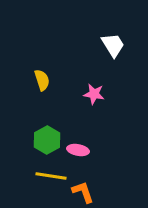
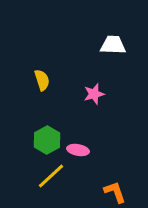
white trapezoid: rotated 56 degrees counterclockwise
pink star: rotated 25 degrees counterclockwise
yellow line: rotated 52 degrees counterclockwise
orange L-shape: moved 32 px right
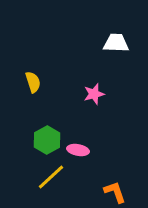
white trapezoid: moved 3 px right, 2 px up
yellow semicircle: moved 9 px left, 2 px down
yellow line: moved 1 px down
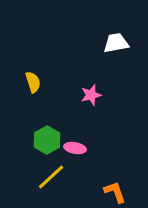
white trapezoid: rotated 12 degrees counterclockwise
pink star: moved 3 px left, 1 px down
pink ellipse: moved 3 px left, 2 px up
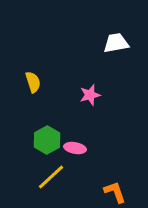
pink star: moved 1 px left
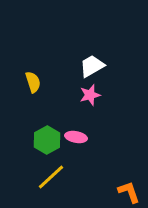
white trapezoid: moved 24 px left, 23 px down; rotated 20 degrees counterclockwise
pink ellipse: moved 1 px right, 11 px up
orange L-shape: moved 14 px right
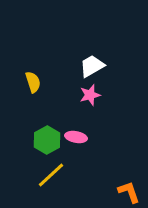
yellow line: moved 2 px up
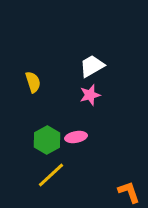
pink ellipse: rotated 20 degrees counterclockwise
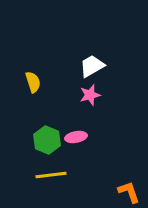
green hexagon: rotated 8 degrees counterclockwise
yellow line: rotated 36 degrees clockwise
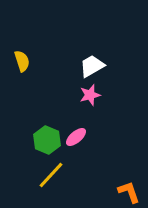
yellow semicircle: moved 11 px left, 21 px up
pink ellipse: rotated 30 degrees counterclockwise
yellow line: rotated 40 degrees counterclockwise
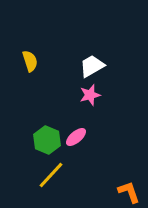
yellow semicircle: moved 8 px right
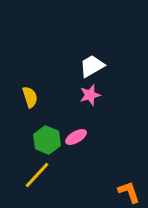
yellow semicircle: moved 36 px down
pink ellipse: rotated 10 degrees clockwise
yellow line: moved 14 px left
